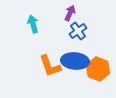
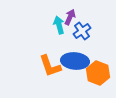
purple arrow: moved 4 px down
cyan arrow: moved 26 px right, 1 px down
blue cross: moved 4 px right
orange hexagon: moved 4 px down
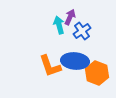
orange hexagon: moved 1 px left
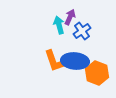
orange L-shape: moved 5 px right, 5 px up
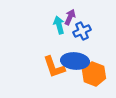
blue cross: rotated 12 degrees clockwise
orange L-shape: moved 1 px left, 6 px down
orange hexagon: moved 3 px left, 1 px down
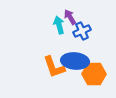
purple arrow: rotated 56 degrees counterclockwise
orange hexagon: rotated 20 degrees counterclockwise
